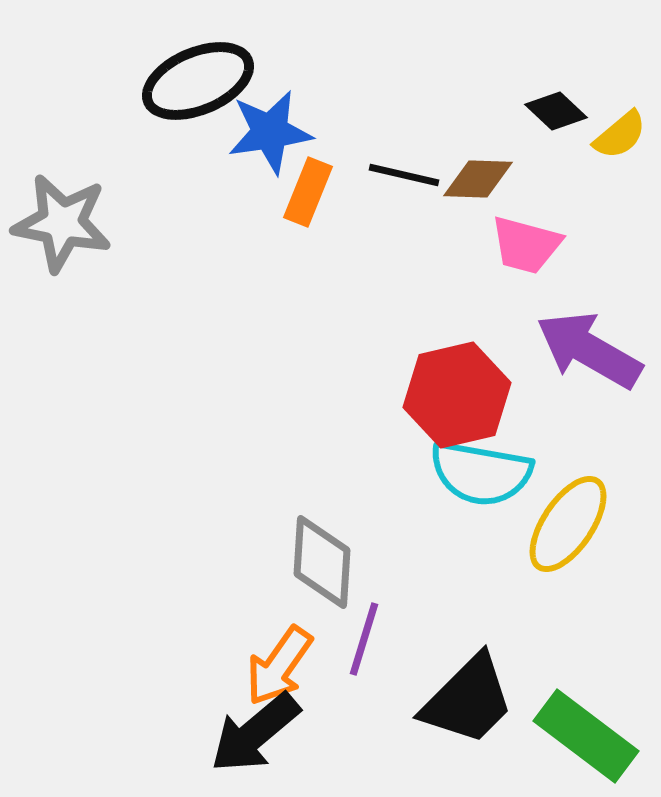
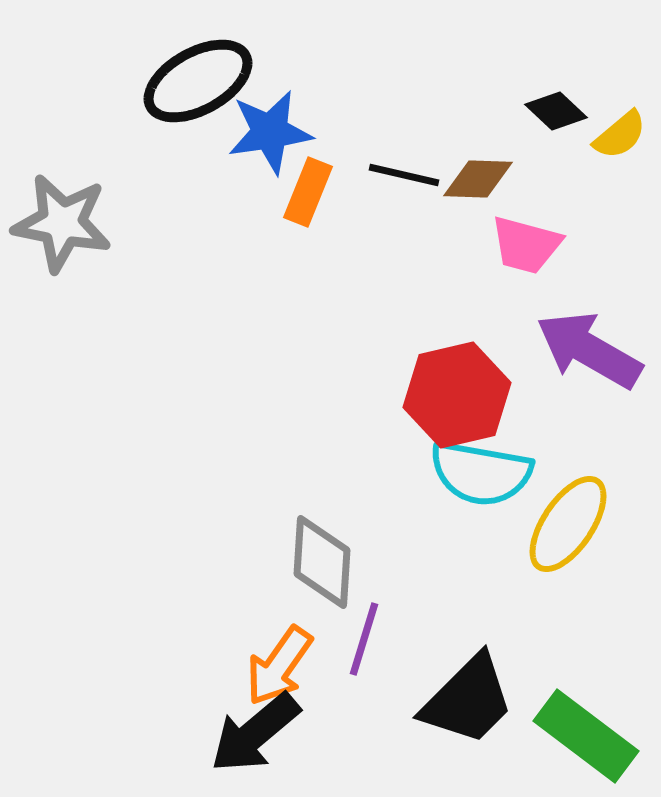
black ellipse: rotated 6 degrees counterclockwise
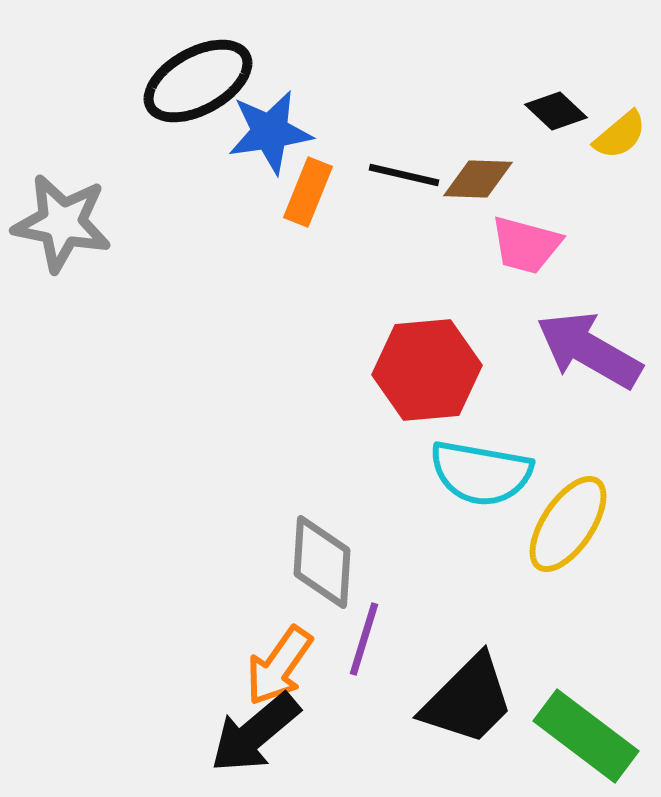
red hexagon: moved 30 px left, 25 px up; rotated 8 degrees clockwise
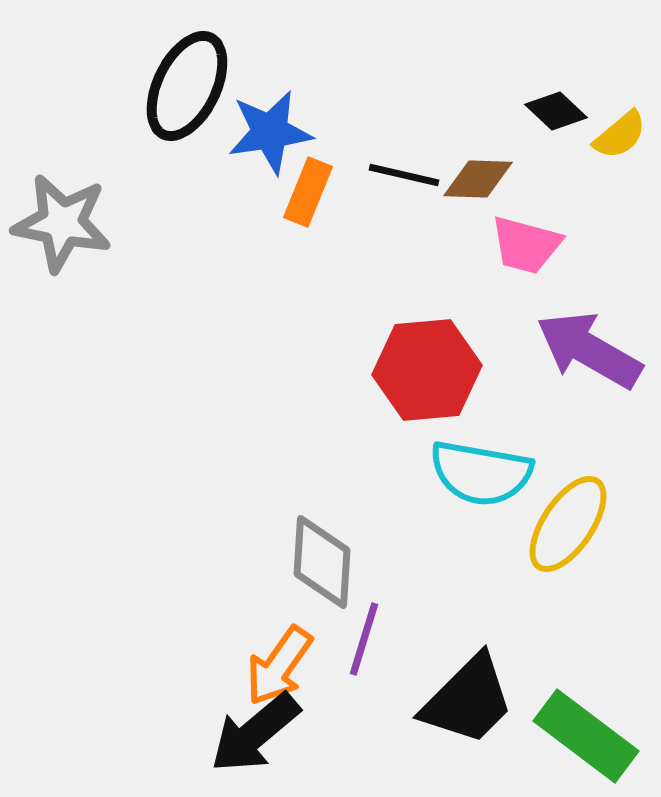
black ellipse: moved 11 px left, 5 px down; rotated 35 degrees counterclockwise
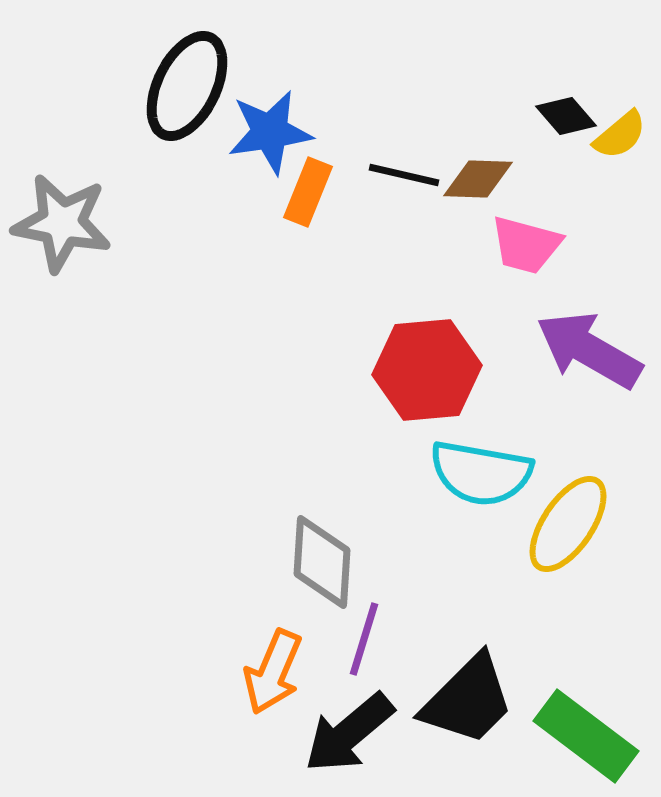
black diamond: moved 10 px right, 5 px down; rotated 6 degrees clockwise
orange arrow: moved 6 px left, 6 px down; rotated 12 degrees counterclockwise
black arrow: moved 94 px right
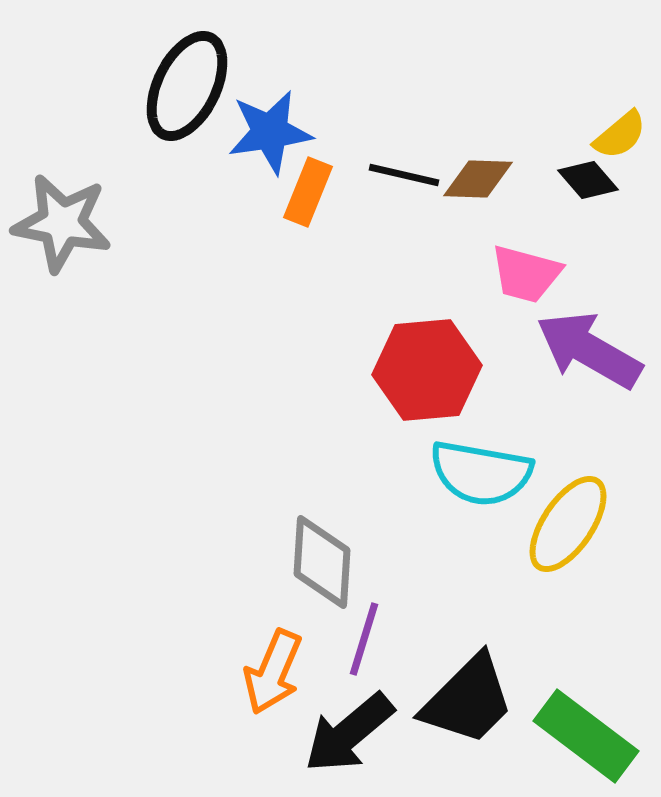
black diamond: moved 22 px right, 64 px down
pink trapezoid: moved 29 px down
